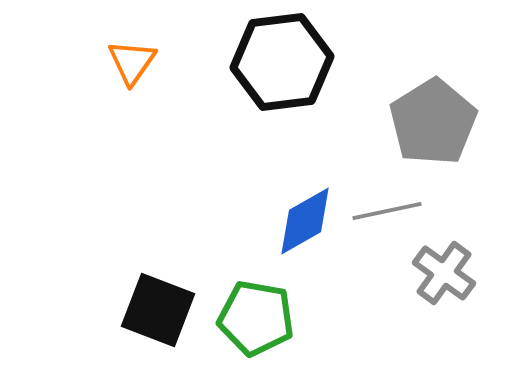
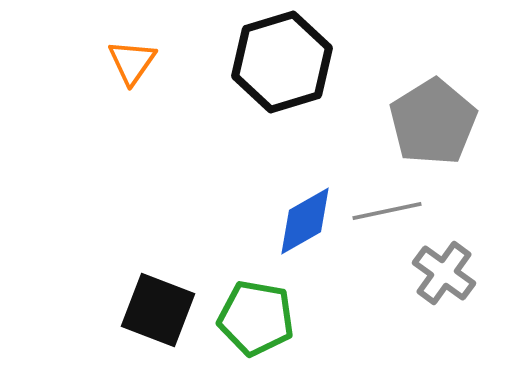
black hexagon: rotated 10 degrees counterclockwise
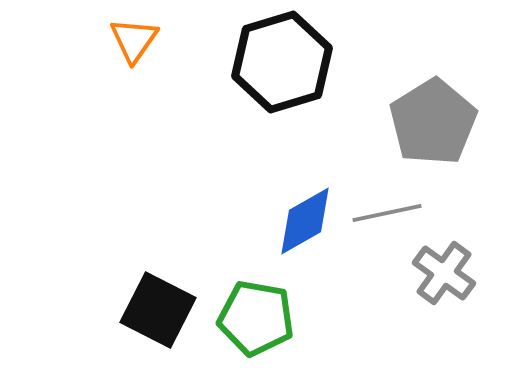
orange triangle: moved 2 px right, 22 px up
gray line: moved 2 px down
black square: rotated 6 degrees clockwise
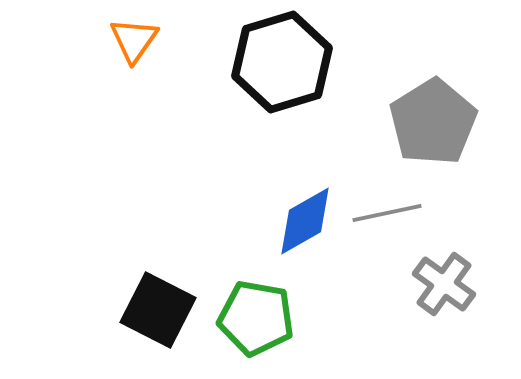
gray cross: moved 11 px down
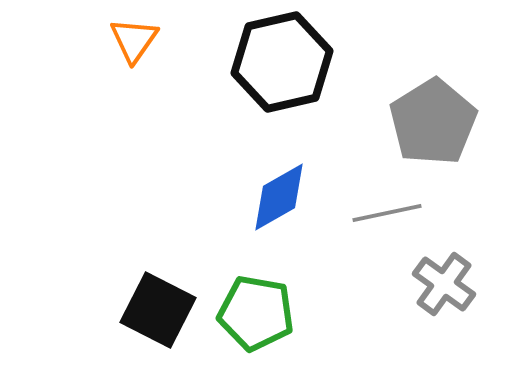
black hexagon: rotated 4 degrees clockwise
blue diamond: moved 26 px left, 24 px up
green pentagon: moved 5 px up
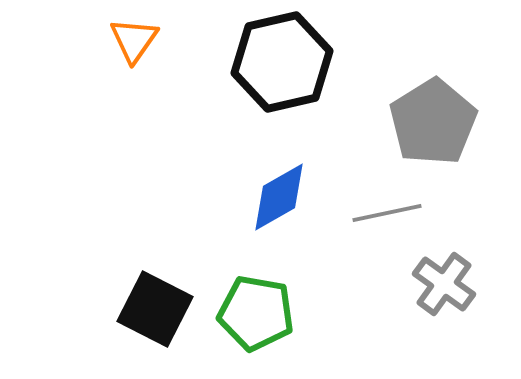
black square: moved 3 px left, 1 px up
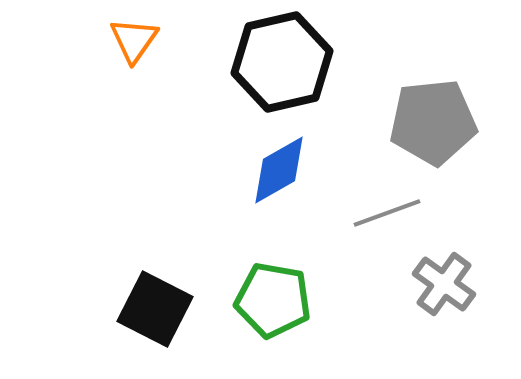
gray pentagon: rotated 26 degrees clockwise
blue diamond: moved 27 px up
gray line: rotated 8 degrees counterclockwise
green pentagon: moved 17 px right, 13 px up
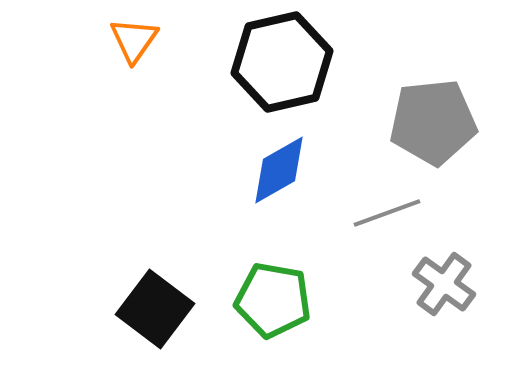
black square: rotated 10 degrees clockwise
